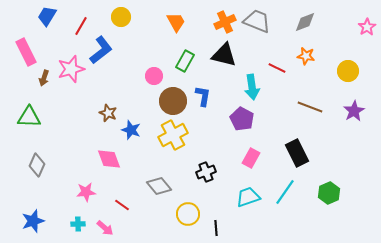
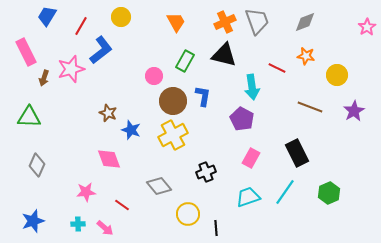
gray trapezoid at (257, 21): rotated 48 degrees clockwise
yellow circle at (348, 71): moved 11 px left, 4 px down
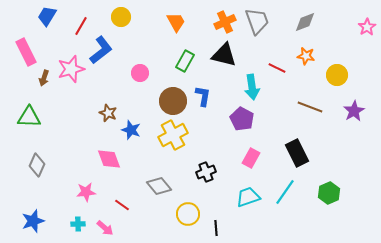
pink circle at (154, 76): moved 14 px left, 3 px up
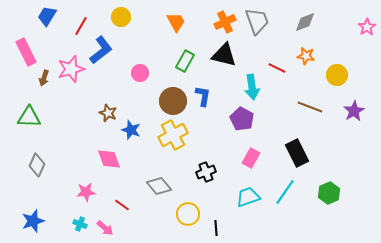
cyan cross at (78, 224): moved 2 px right; rotated 24 degrees clockwise
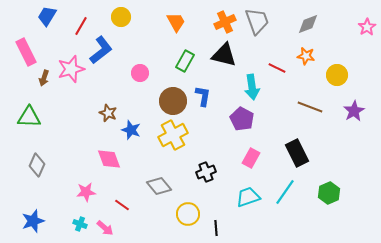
gray diamond at (305, 22): moved 3 px right, 2 px down
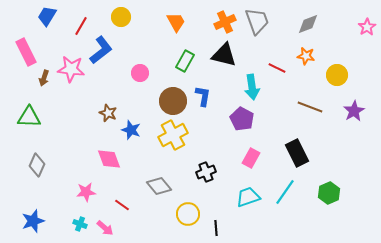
pink star at (71, 69): rotated 24 degrees clockwise
